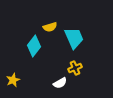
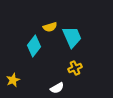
cyan trapezoid: moved 2 px left, 1 px up
white semicircle: moved 3 px left, 5 px down
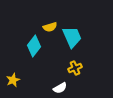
white semicircle: moved 3 px right
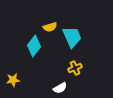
yellow star: rotated 16 degrees clockwise
